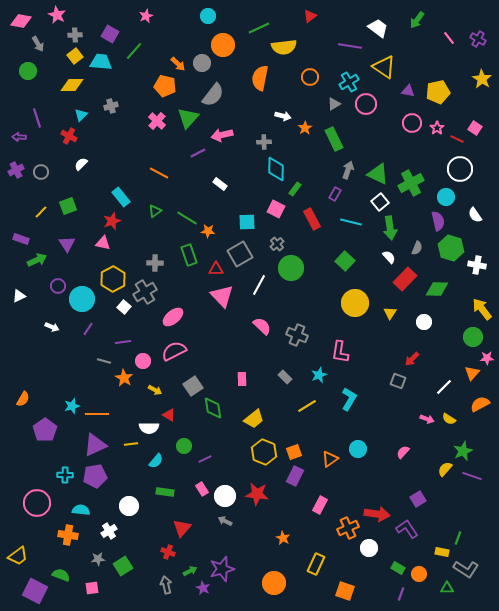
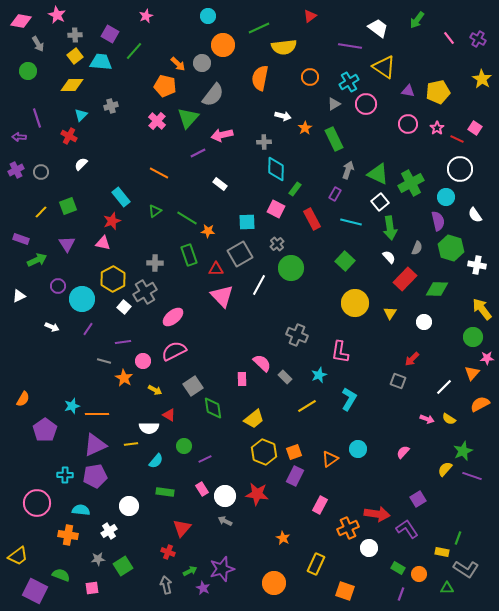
pink circle at (412, 123): moved 4 px left, 1 px down
pink semicircle at (262, 326): moved 37 px down
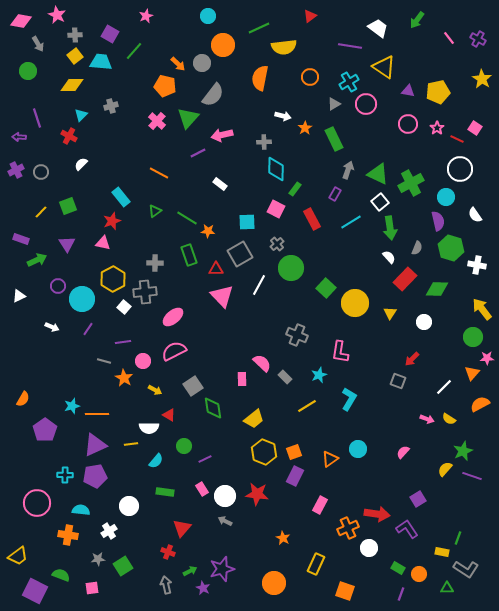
cyan line at (351, 222): rotated 45 degrees counterclockwise
green square at (345, 261): moved 19 px left, 27 px down
gray cross at (145, 292): rotated 25 degrees clockwise
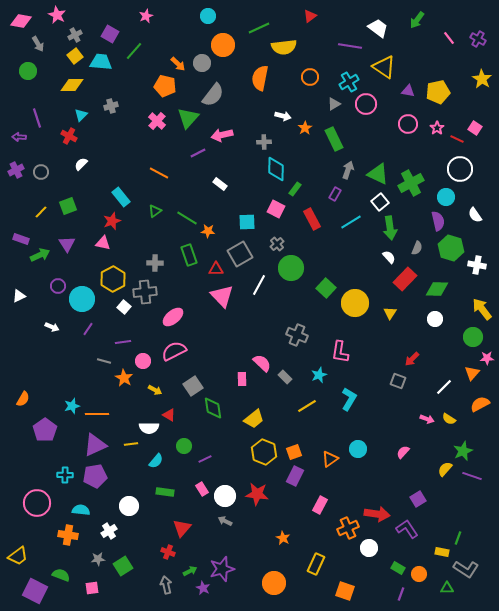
gray cross at (75, 35): rotated 24 degrees counterclockwise
green arrow at (37, 260): moved 3 px right, 5 px up
white circle at (424, 322): moved 11 px right, 3 px up
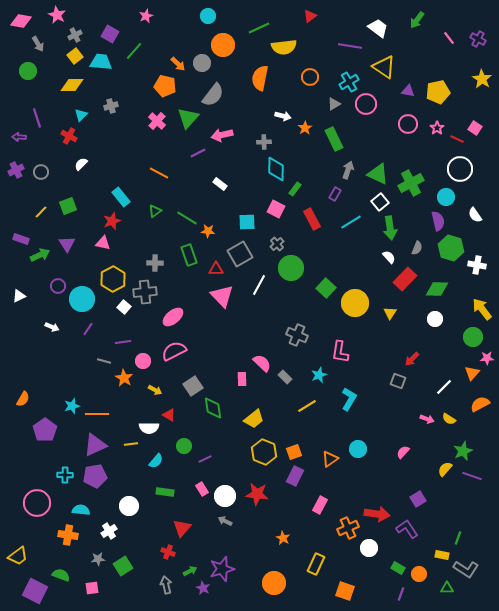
yellow rectangle at (442, 552): moved 3 px down
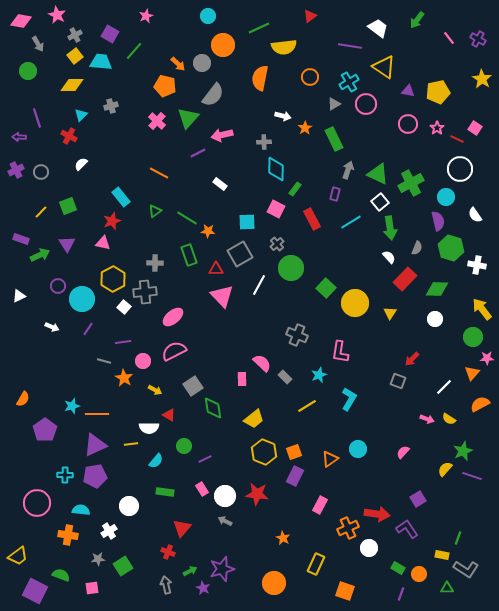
purple rectangle at (335, 194): rotated 16 degrees counterclockwise
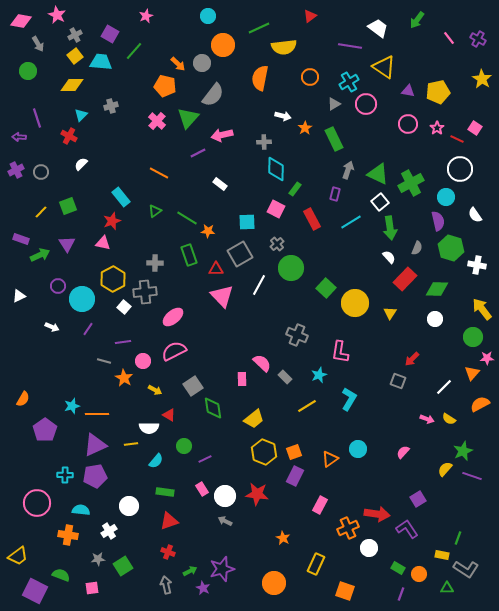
red triangle at (182, 528): moved 13 px left, 7 px up; rotated 30 degrees clockwise
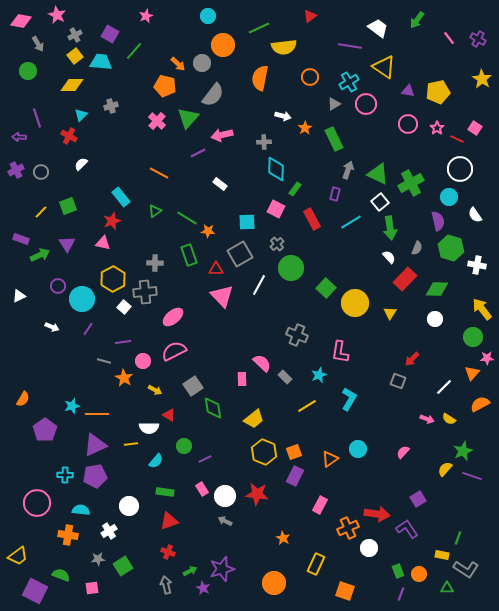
cyan circle at (446, 197): moved 3 px right
green rectangle at (398, 568): moved 3 px down; rotated 40 degrees clockwise
